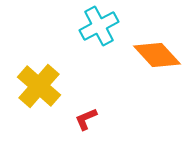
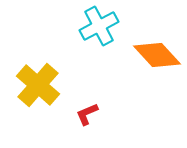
yellow cross: moved 1 px left, 1 px up
red L-shape: moved 1 px right, 5 px up
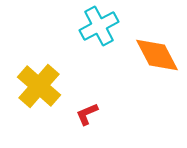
orange diamond: rotated 15 degrees clockwise
yellow cross: moved 1 px right, 1 px down
